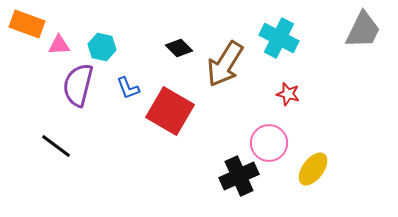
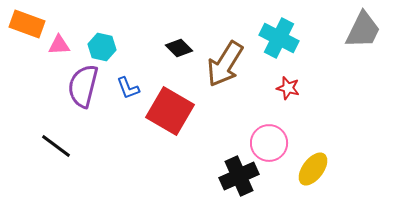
purple semicircle: moved 5 px right, 1 px down
red star: moved 6 px up
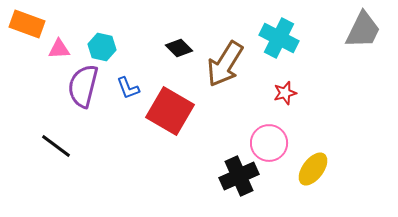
pink triangle: moved 4 px down
red star: moved 3 px left, 5 px down; rotated 30 degrees counterclockwise
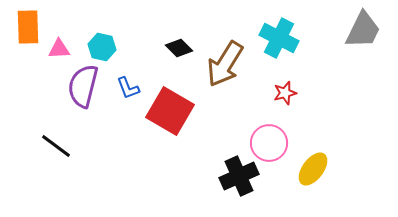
orange rectangle: moved 1 px right, 3 px down; rotated 68 degrees clockwise
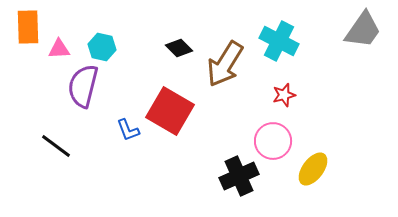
gray trapezoid: rotated 9 degrees clockwise
cyan cross: moved 3 px down
blue L-shape: moved 42 px down
red star: moved 1 px left, 2 px down
pink circle: moved 4 px right, 2 px up
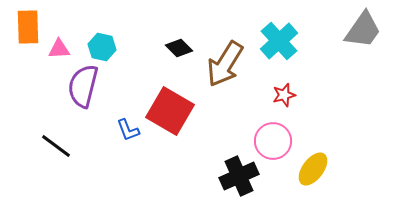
cyan cross: rotated 21 degrees clockwise
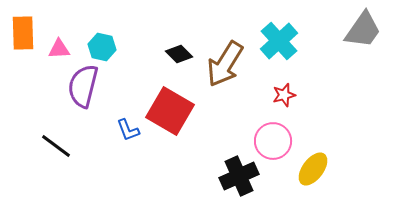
orange rectangle: moved 5 px left, 6 px down
black diamond: moved 6 px down
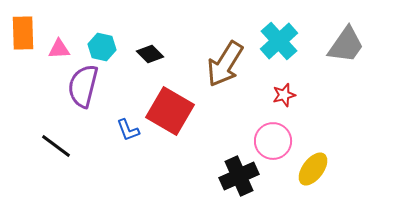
gray trapezoid: moved 17 px left, 15 px down
black diamond: moved 29 px left
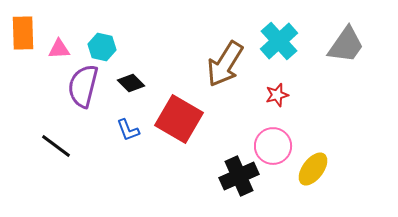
black diamond: moved 19 px left, 29 px down
red star: moved 7 px left
red square: moved 9 px right, 8 px down
pink circle: moved 5 px down
